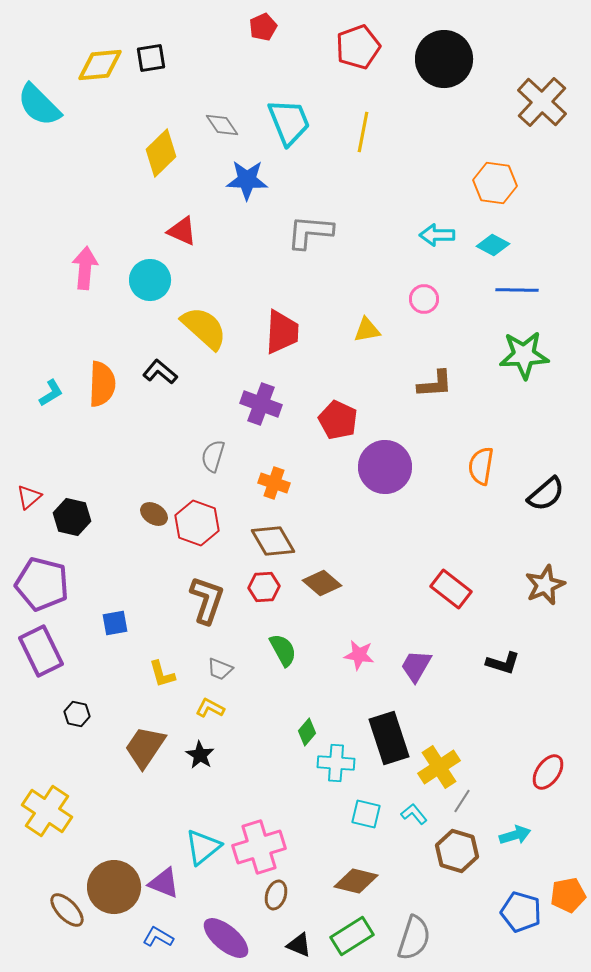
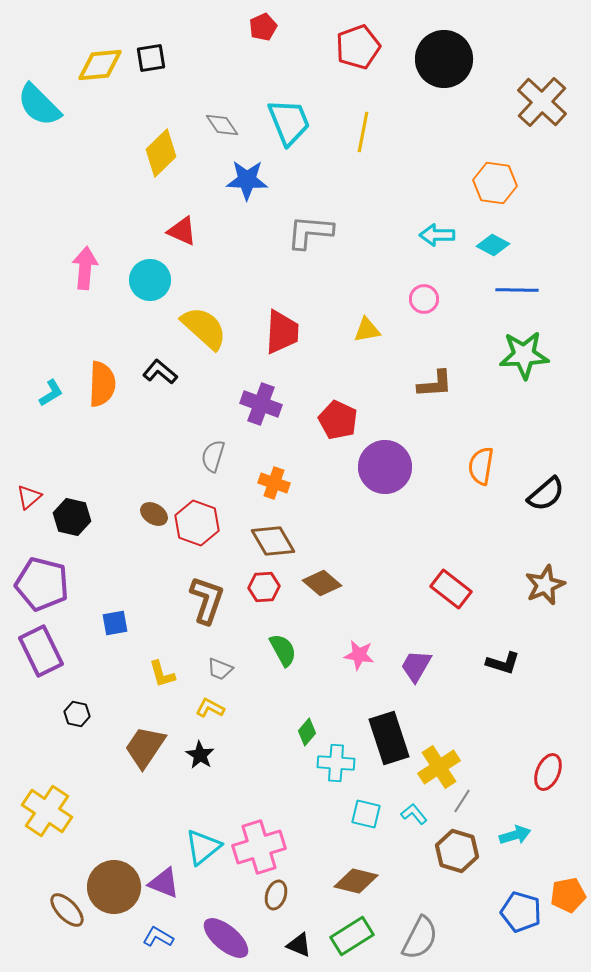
red ellipse at (548, 772): rotated 12 degrees counterclockwise
gray semicircle at (414, 938): moved 6 px right; rotated 9 degrees clockwise
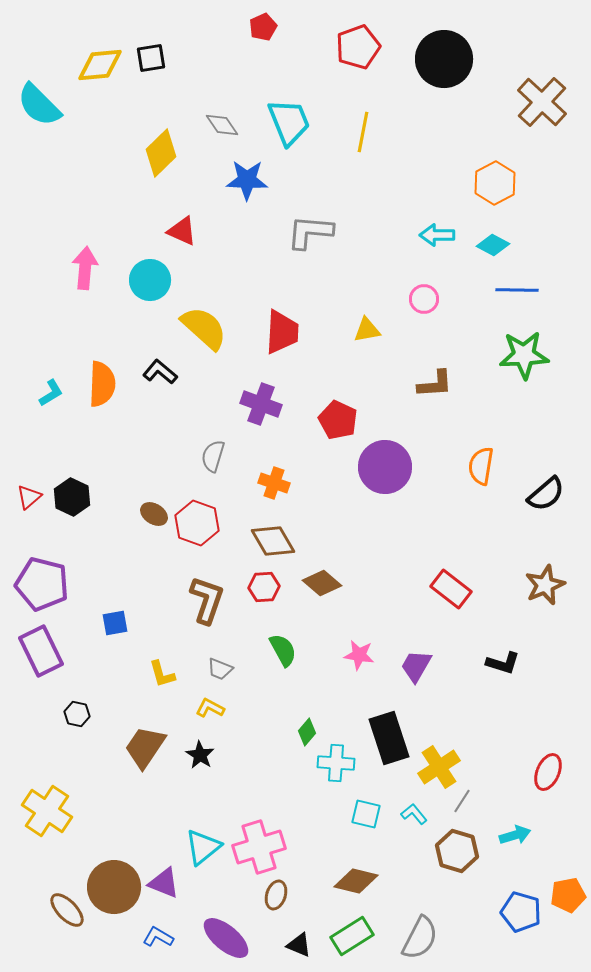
orange hexagon at (495, 183): rotated 24 degrees clockwise
black hexagon at (72, 517): moved 20 px up; rotated 12 degrees clockwise
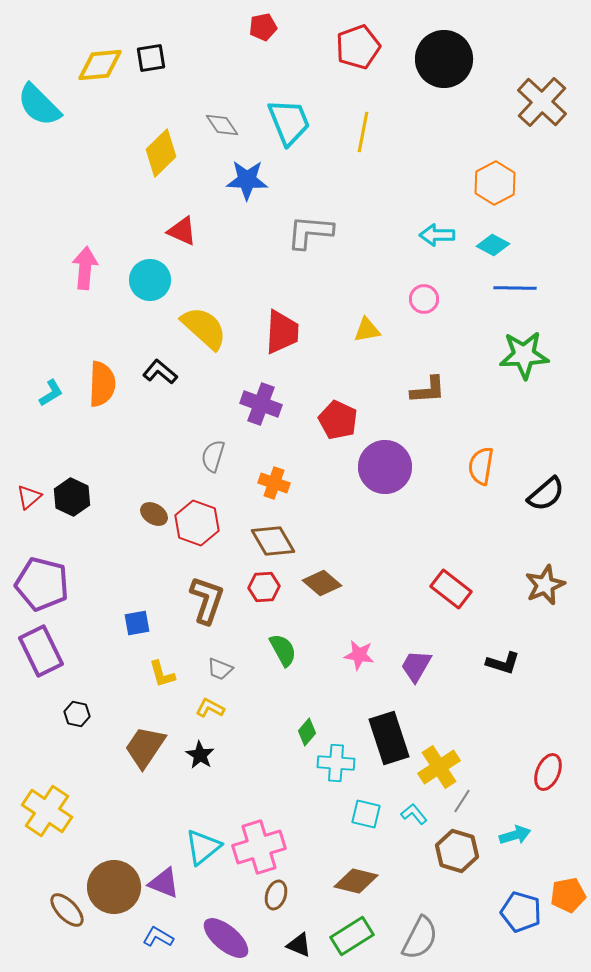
red pentagon at (263, 27): rotated 12 degrees clockwise
blue line at (517, 290): moved 2 px left, 2 px up
brown L-shape at (435, 384): moved 7 px left, 6 px down
blue square at (115, 623): moved 22 px right
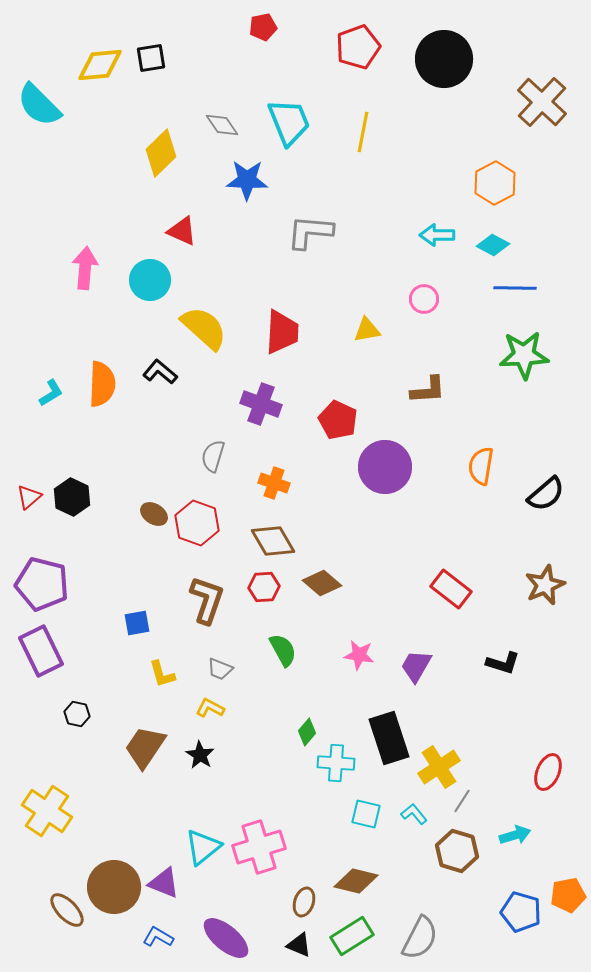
brown ellipse at (276, 895): moved 28 px right, 7 px down
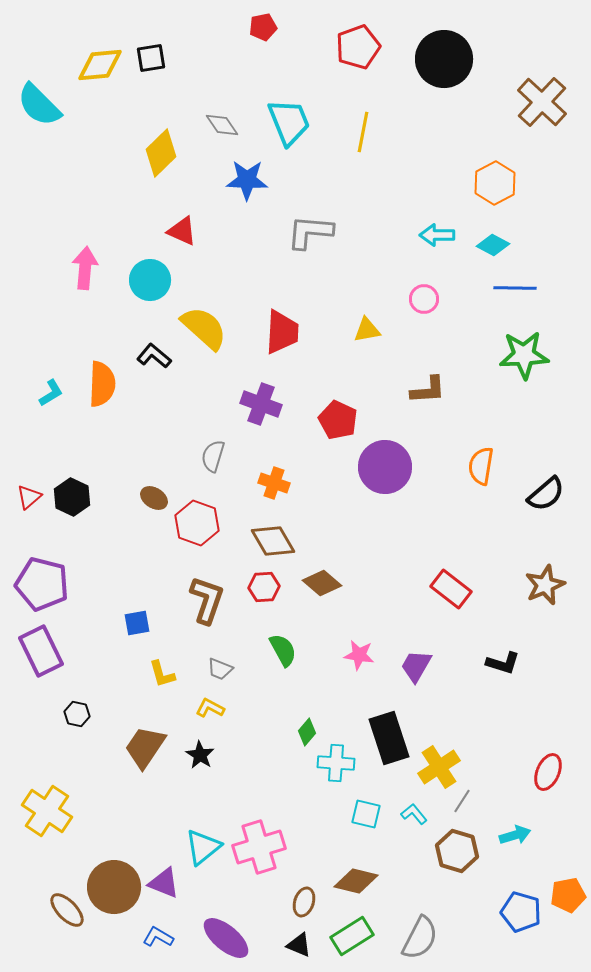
black L-shape at (160, 372): moved 6 px left, 16 px up
brown ellipse at (154, 514): moved 16 px up
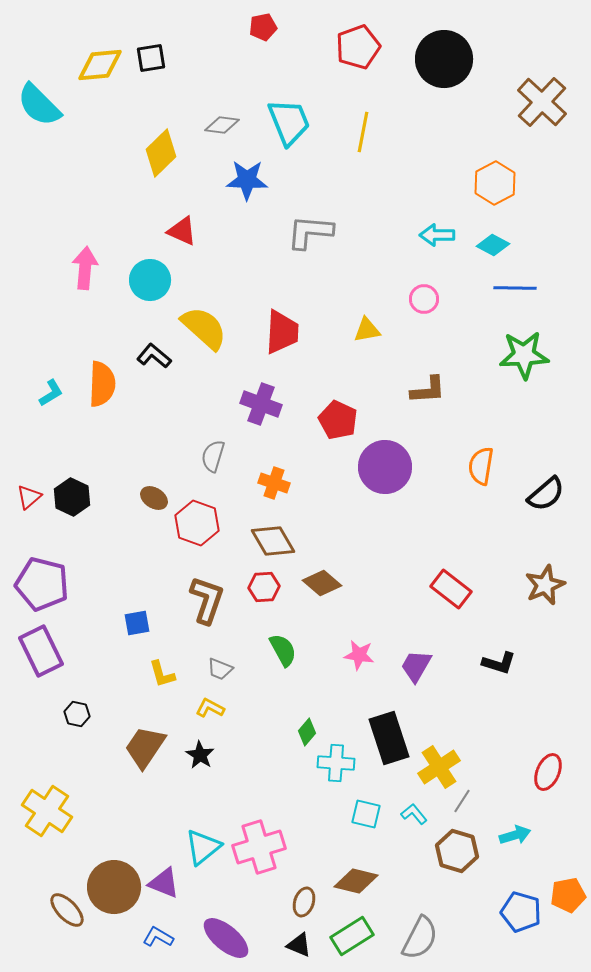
gray diamond at (222, 125): rotated 48 degrees counterclockwise
black L-shape at (503, 663): moved 4 px left
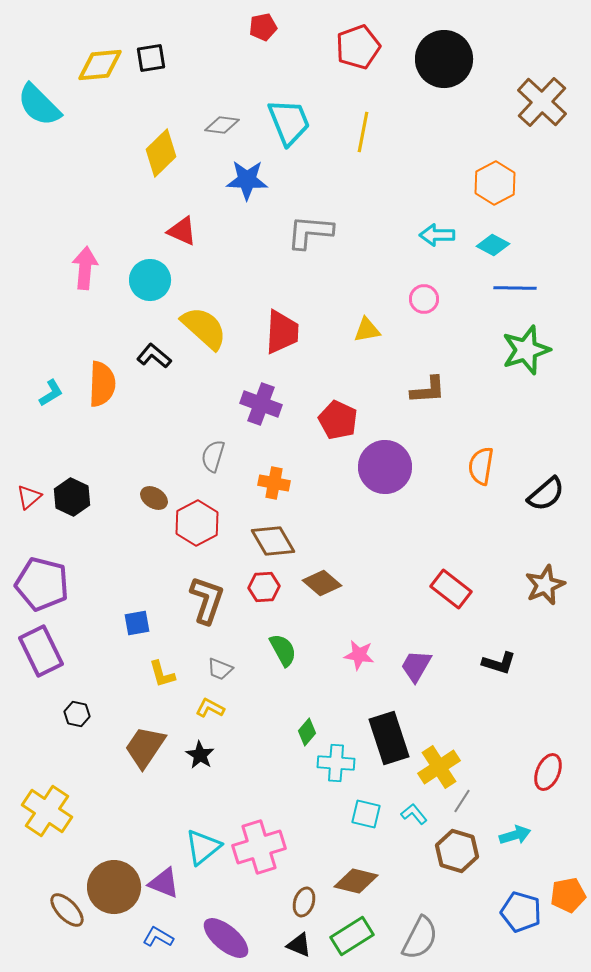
green star at (524, 355): moved 2 px right, 5 px up; rotated 15 degrees counterclockwise
orange cross at (274, 483): rotated 8 degrees counterclockwise
red hexagon at (197, 523): rotated 12 degrees clockwise
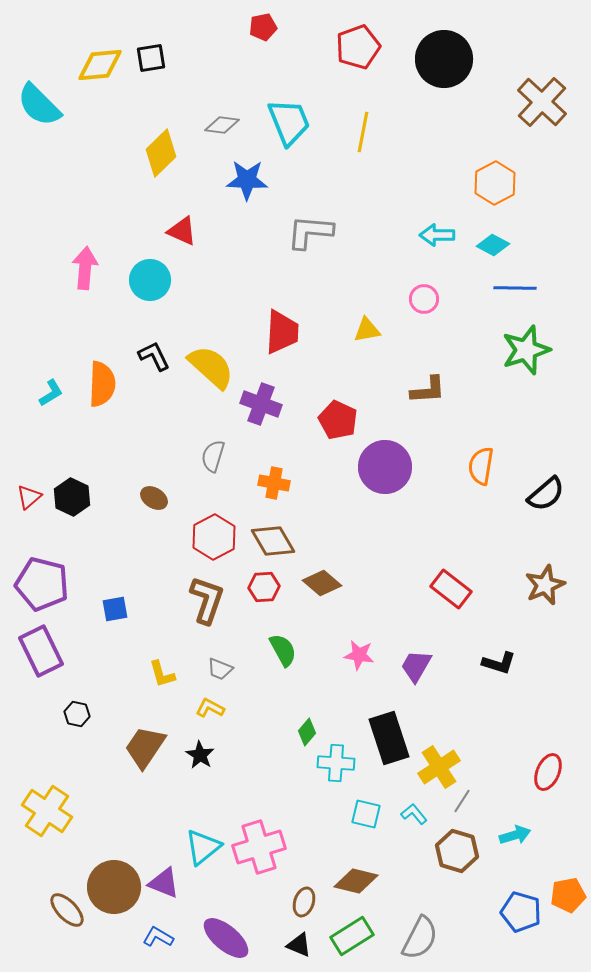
yellow semicircle at (204, 328): moved 7 px right, 39 px down
black L-shape at (154, 356): rotated 24 degrees clockwise
red hexagon at (197, 523): moved 17 px right, 14 px down
blue square at (137, 623): moved 22 px left, 14 px up
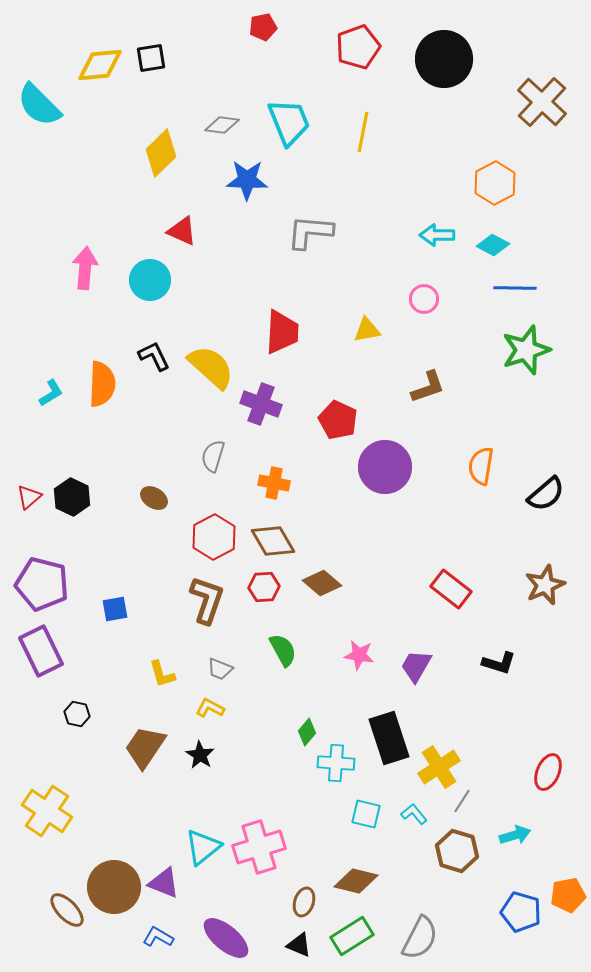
brown L-shape at (428, 390): moved 3 px up; rotated 15 degrees counterclockwise
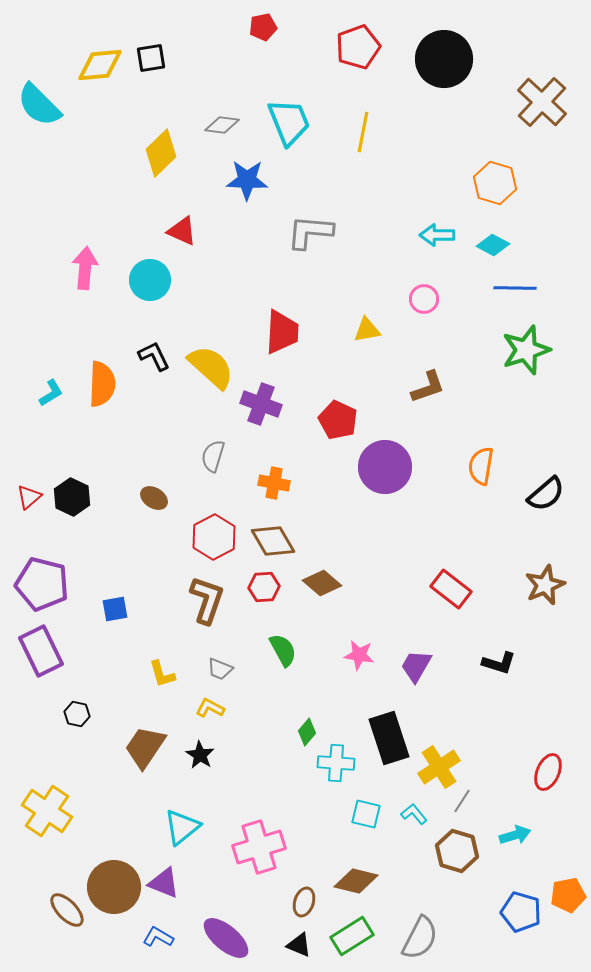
orange hexagon at (495, 183): rotated 15 degrees counterclockwise
cyan triangle at (203, 847): moved 21 px left, 20 px up
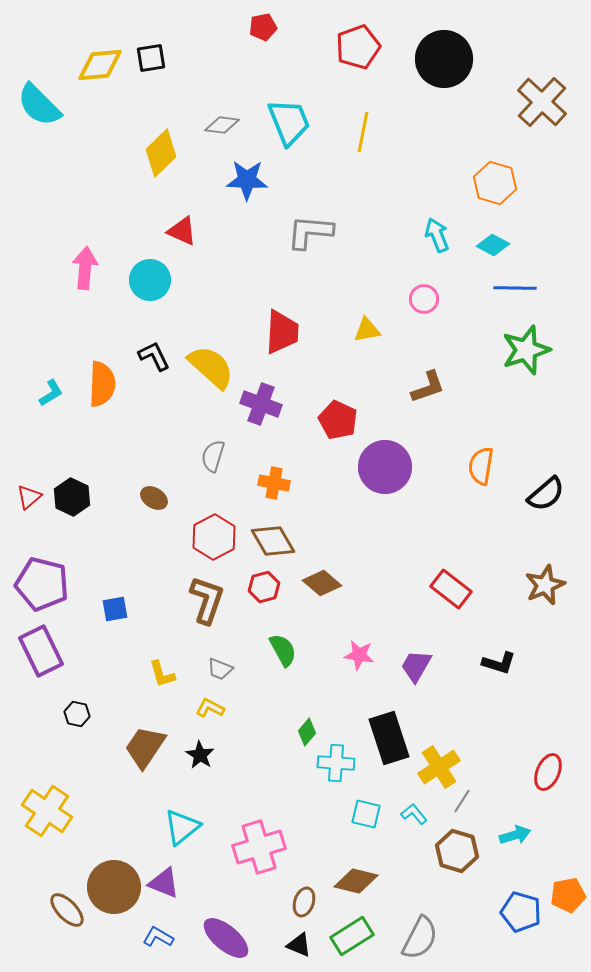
cyan arrow at (437, 235): rotated 68 degrees clockwise
red hexagon at (264, 587): rotated 12 degrees counterclockwise
